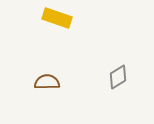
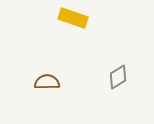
yellow rectangle: moved 16 px right
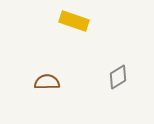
yellow rectangle: moved 1 px right, 3 px down
